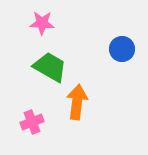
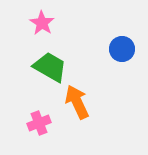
pink star: rotated 30 degrees clockwise
orange arrow: rotated 32 degrees counterclockwise
pink cross: moved 7 px right, 1 px down
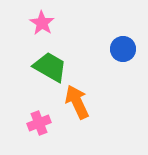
blue circle: moved 1 px right
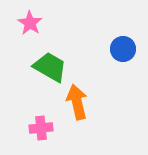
pink star: moved 12 px left
orange arrow: rotated 12 degrees clockwise
pink cross: moved 2 px right, 5 px down; rotated 15 degrees clockwise
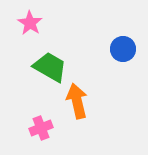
orange arrow: moved 1 px up
pink cross: rotated 15 degrees counterclockwise
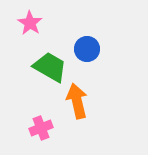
blue circle: moved 36 px left
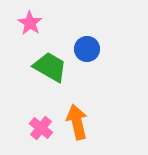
orange arrow: moved 21 px down
pink cross: rotated 30 degrees counterclockwise
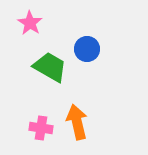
pink cross: rotated 30 degrees counterclockwise
